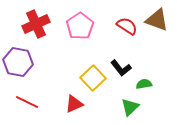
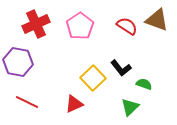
green semicircle: rotated 28 degrees clockwise
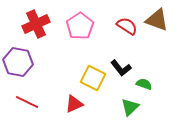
yellow square: rotated 20 degrees counterclockwise
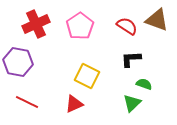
black L-shape: moved 10 px right, 9 px up; rotated 125 degrees clockwise
yellow square: moved 6 px left, 2 px up
green triangle: moved 2 px right, 4 px up
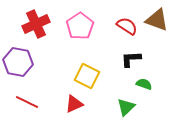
green triangle: moved 6 px left, 4 px down
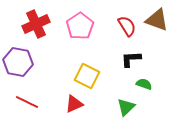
red semicircle: rotated 25 degrees clockwise
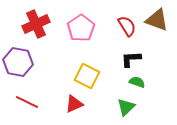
pink pentagon: moved 1 px right, 2 px down
green semicircle: moved 7 px left, 2 px up
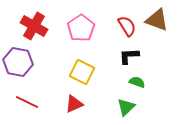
red cross: moved 2 px left, 2 px down; rotated 36 degrees counterclockwise
black L-shape: moved 2 px left, 3 px up
yellow square: moved 5 px left, 4 px up
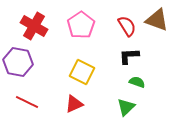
pink pentagon: moved 3 px up
